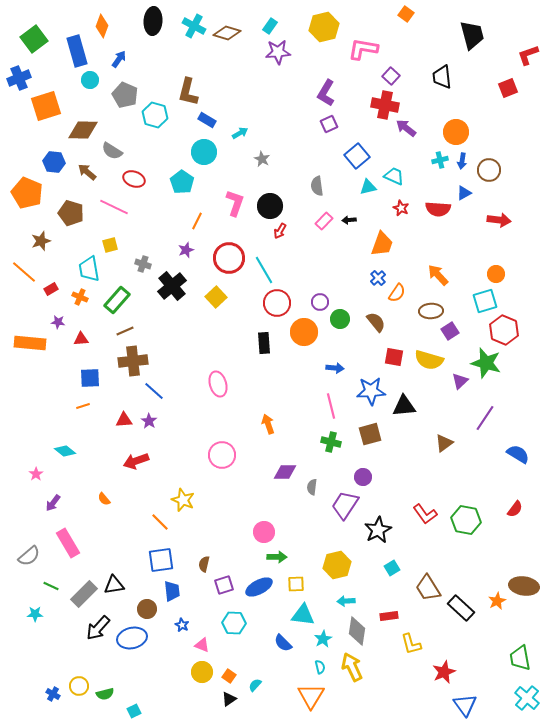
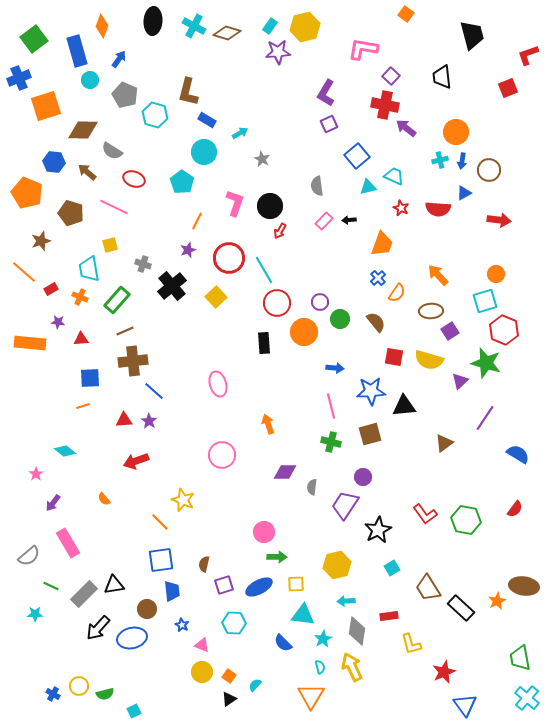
yellow hexagon at (324, 27): moved 19 px left
purple star at (186, 250): moved 2 px right
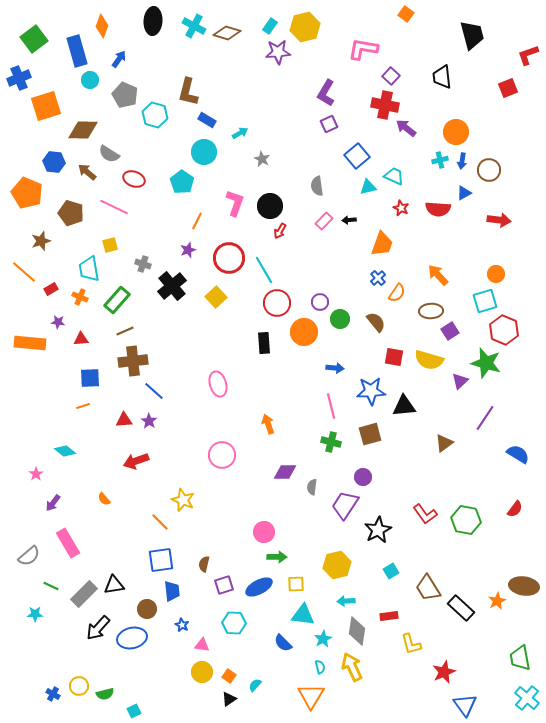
gray semicircle at (112, 151): moved 3 px left, 3 px down
cyan square at (392, 568): moved 1 px left, 3 px down
pink triangle at (202, 645): rotated 14 degrees counterclockwise
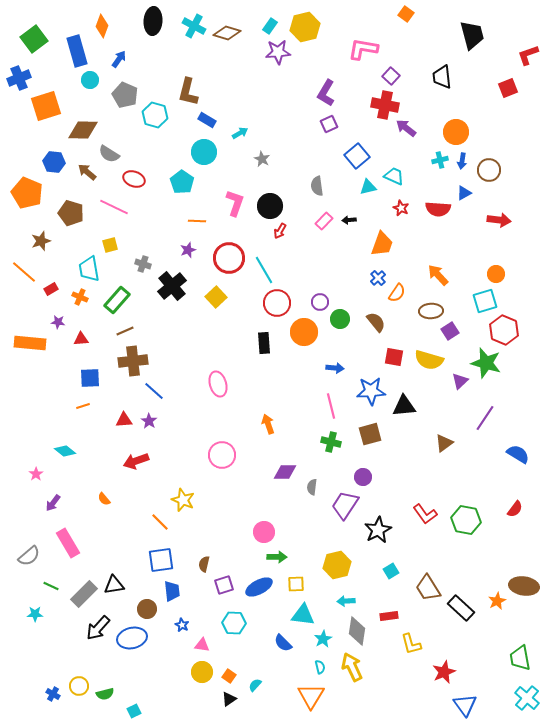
orange line at (197, 221): rotated 66 degrees clockwise
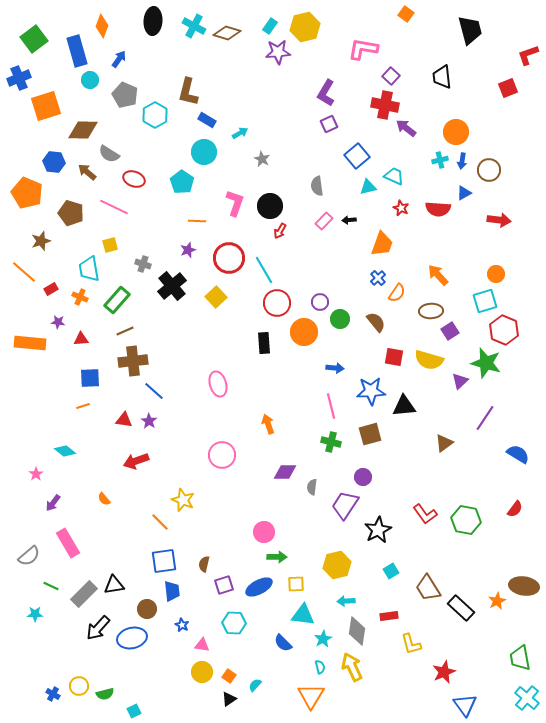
black trapezoid at (472, 35): moved 2 px left, 5 px up
cyan hexagon at (155, 115): rotated 15 degrees clockwise
red triangle at (124, 420): rotated 12 degrees clockwise
blue square at (161, 560): moved 3 px right, 1 px down
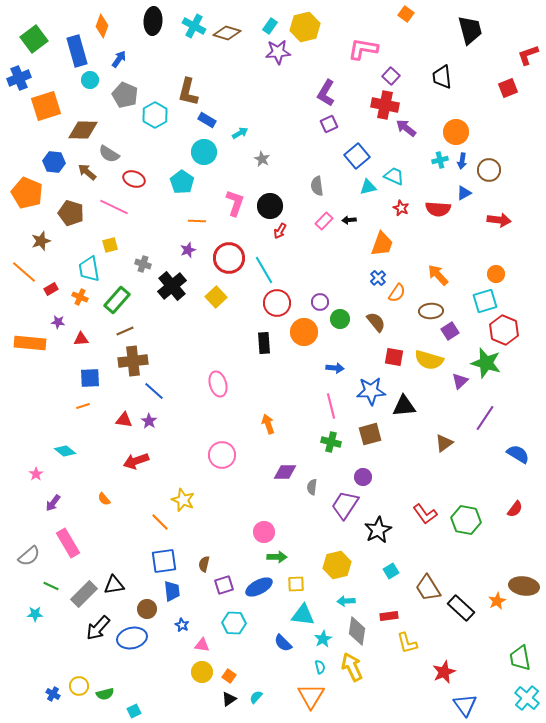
yellow L-shape at (411, 644): moved 4 px left, 1 px up
cyan semicircle at (255, 685): moved 1 px right, 12 px down
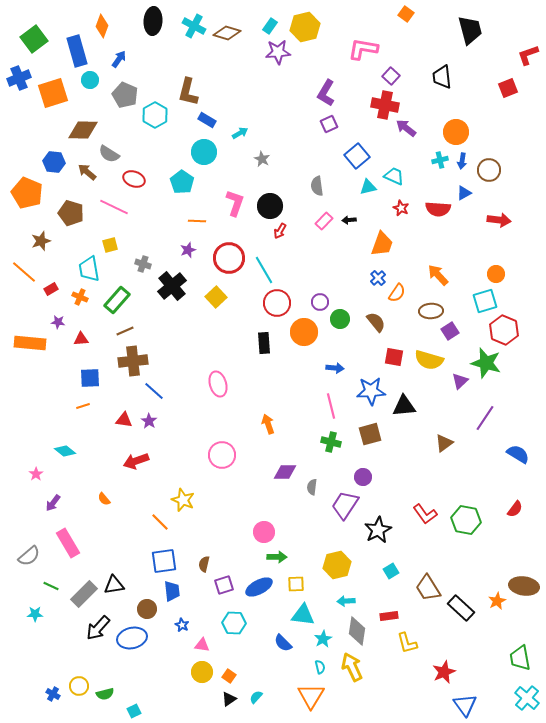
orange square at (46, 106): moved 7 px right, 13 px up
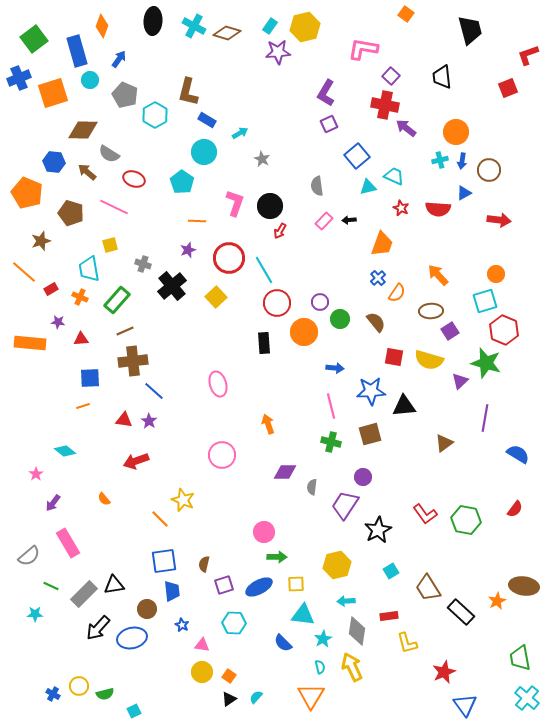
purple line at (485, 418): rotated 24 degrees counterclockwise
orange line at (160, 522): moved 3 px up
black rectangle at (461, 608): moved 4 px down
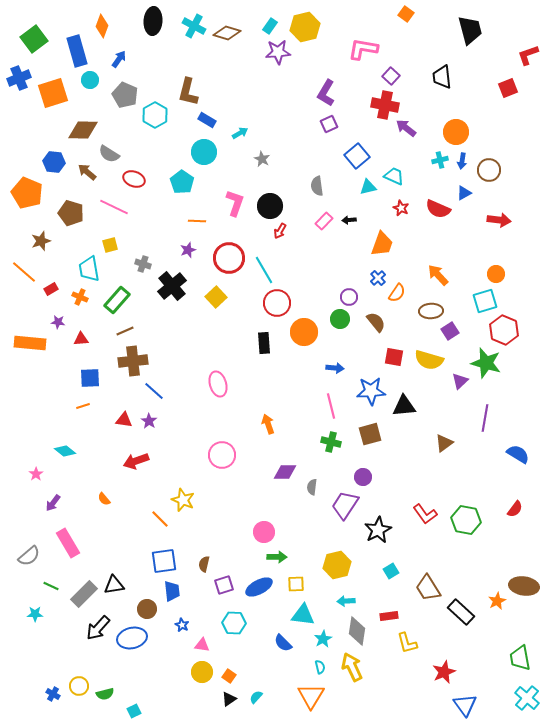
red semicircle at (438, 209): rotated 20 degrees clockwise
purple circle at (320, 302): moved 29 px right, 5 px up
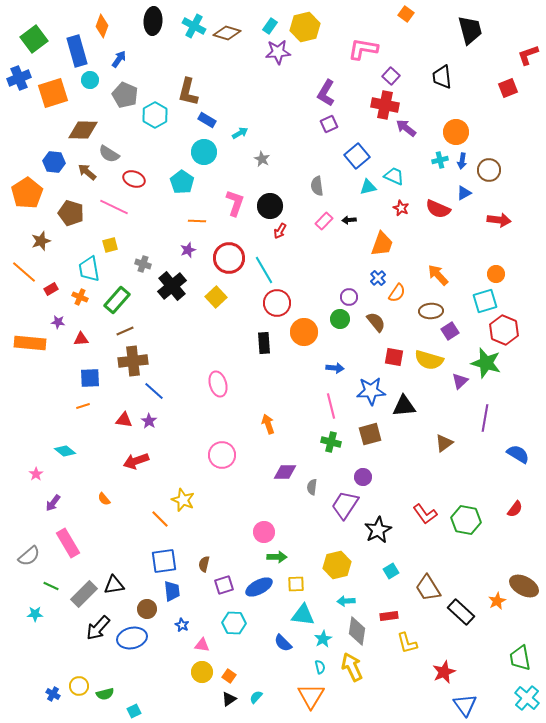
orange pentagon at (27, 193): rotated 16 degrees clockwise
brown ellipse at (524, 586): rotated 20 degrees clockwise
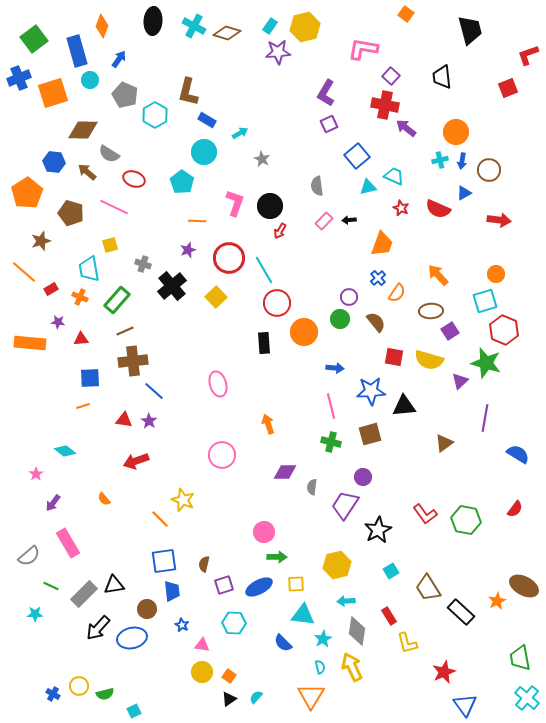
red rectangle at (389, 616): rotated 66 degrees clockwise
